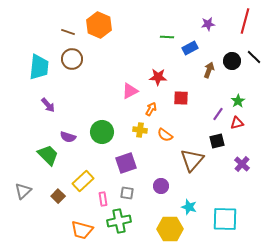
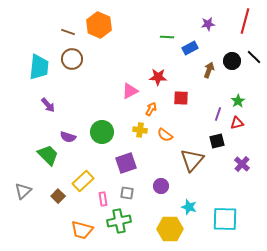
purple line: rotated 16 degrees counterclockwise
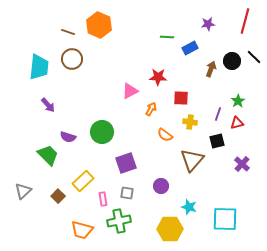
brown arrow: moved 2 px right, 1 px up
yellow cross: moved 50 px right, 8 px up
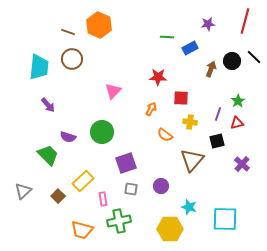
pink triangle: moved 17 px left; rotated 18 degrees counterclockwise
gray square: moved 4 px right, 4 px up
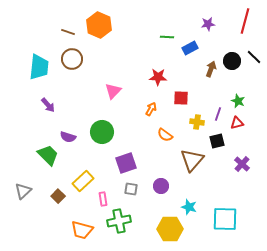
green star: rotated 16 degrees counterclockwise
yellow cross: moved 7 px right
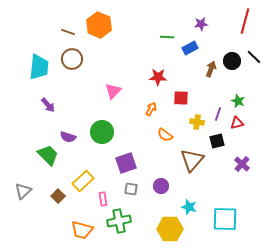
purple star: moved 7 px left
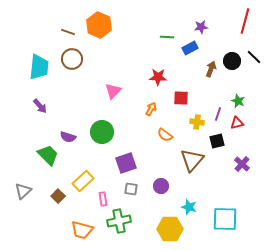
purple star: moved 3 px down
purple arrow: moved 8 px left, 1 px down
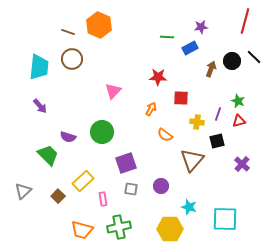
red triangle: moved 2 px right, 2 px up
green cross: moved 6 px down
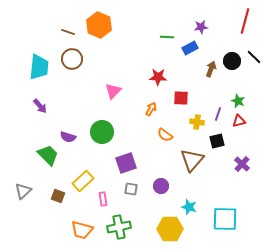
brown square: rotated 24 degrees counterclockwise
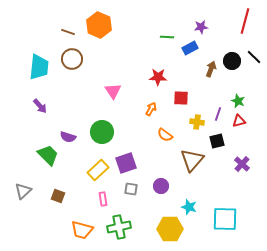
pink triangle: rotated 18 degrees counterclockwise
yellow rectangle: moved 15 px right, 11 px up
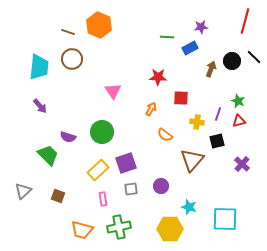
gray square: rotated 16 degrees counterclockwise
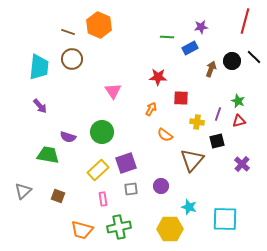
green trapezoid: rotated 35 degrees counterclockwise
